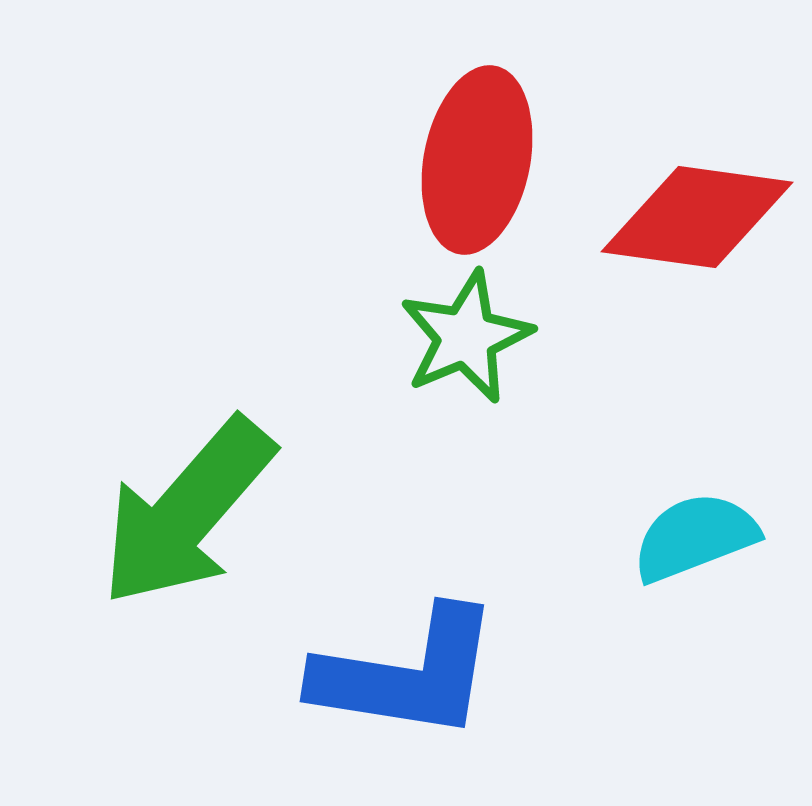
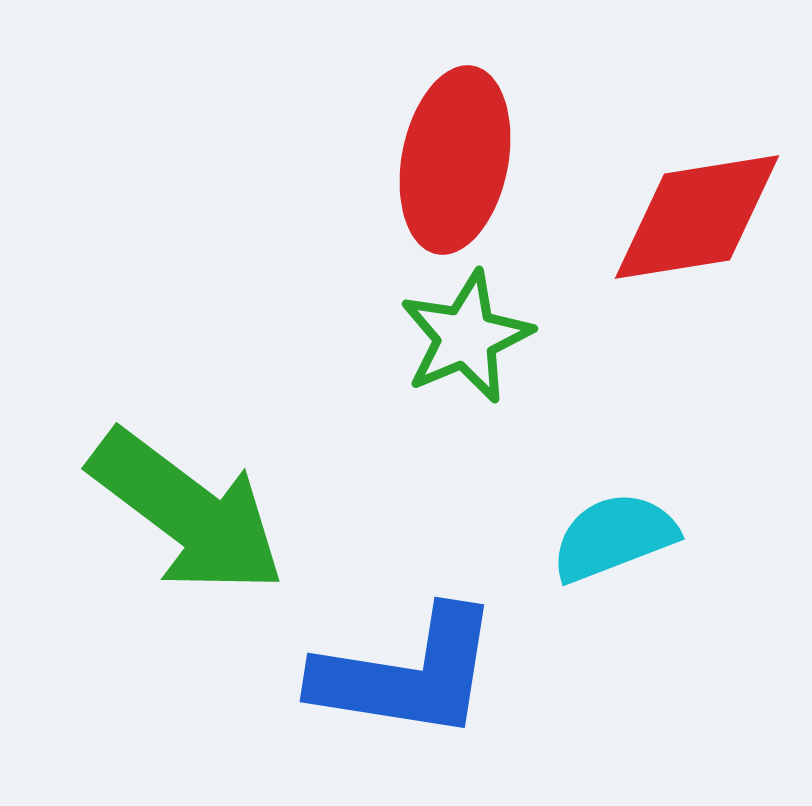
red ellipse: moved 22 px left
red diamond: rotated 17 degrees counterclockwise
green arrow: rotated 94 degrees counterclockwise
cyan semicircle: moved 81 px left
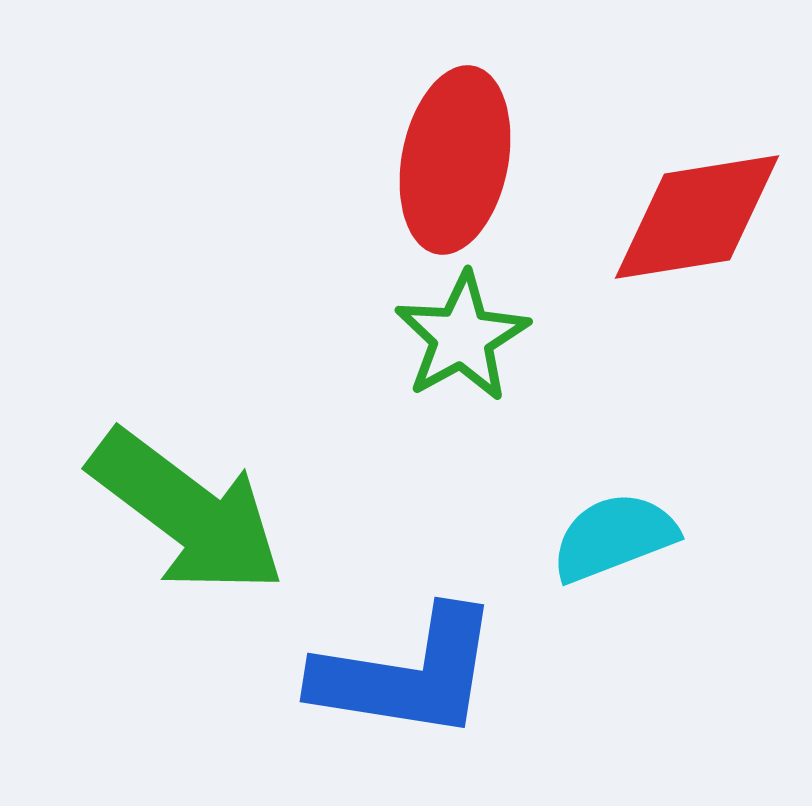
green star: moved 4 px left; rotated 6 degrees counterclockwise
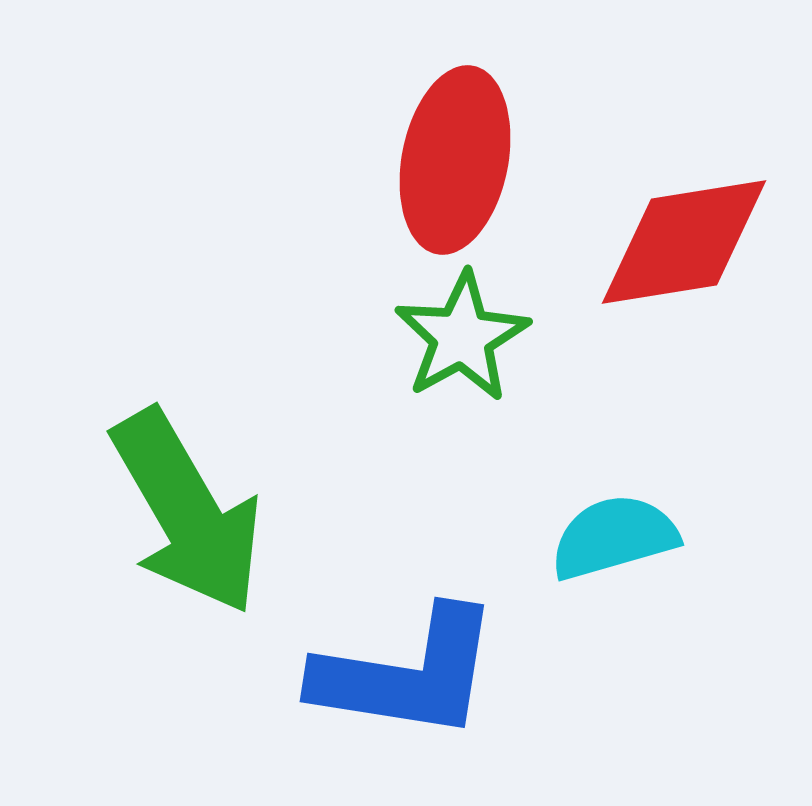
red diamond: moved 13 px left, 25 px down
green arrow: rotated 23 degrees clockwise
cyan semicircle: rotated 5 degrees clockwise
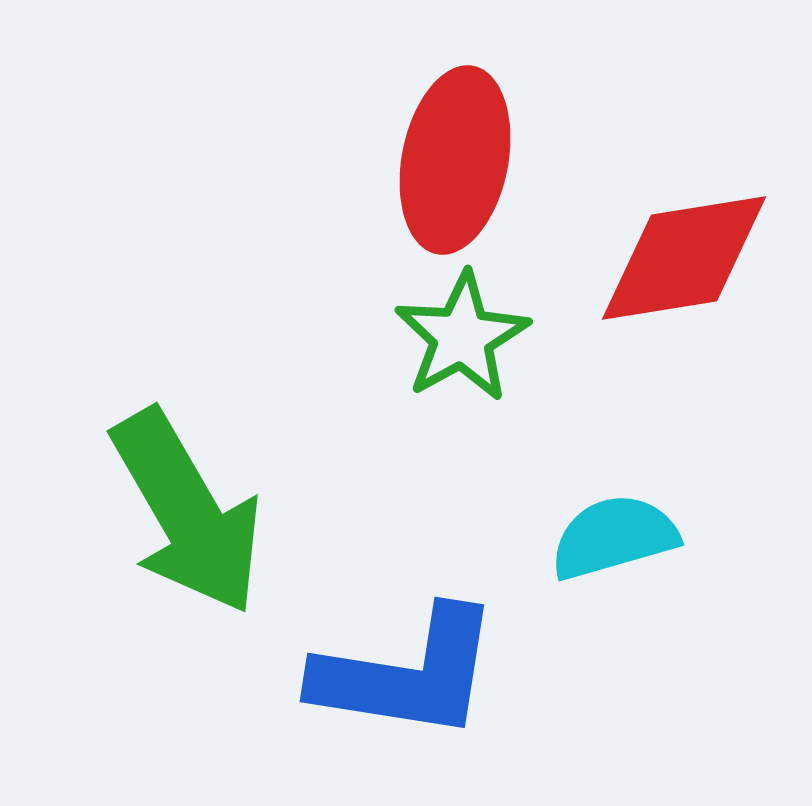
red diamond: moved 16 px down
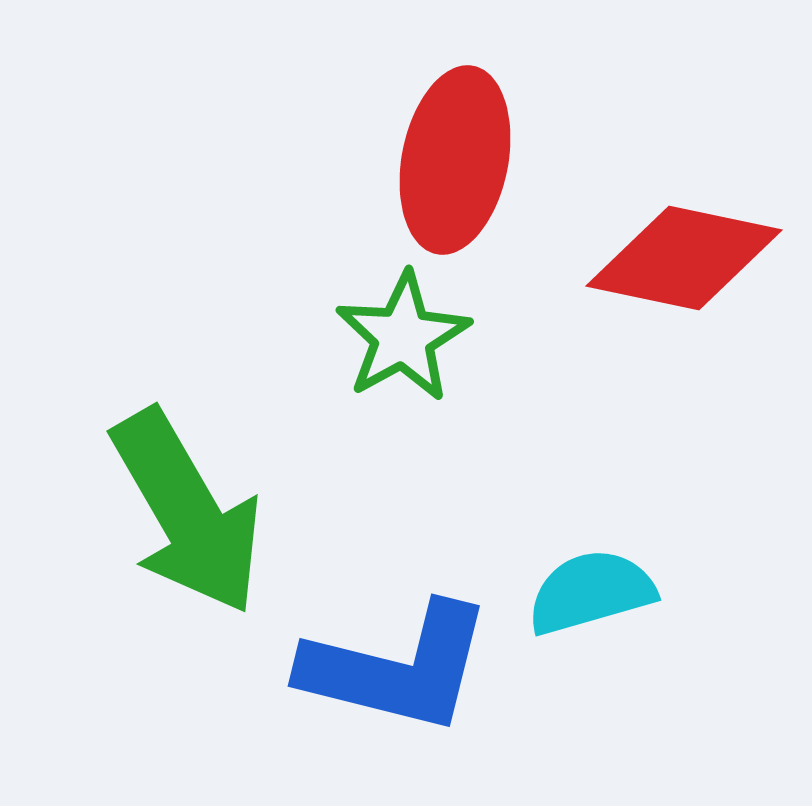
red diamond: rotated 21 degrees clockwise
green star: moved 59 px left
cyan semicircle: moved 23 px left, 55 px down
blue L-shape: moved 10 px left, 6 px up; rotated 5 degrees clockwise
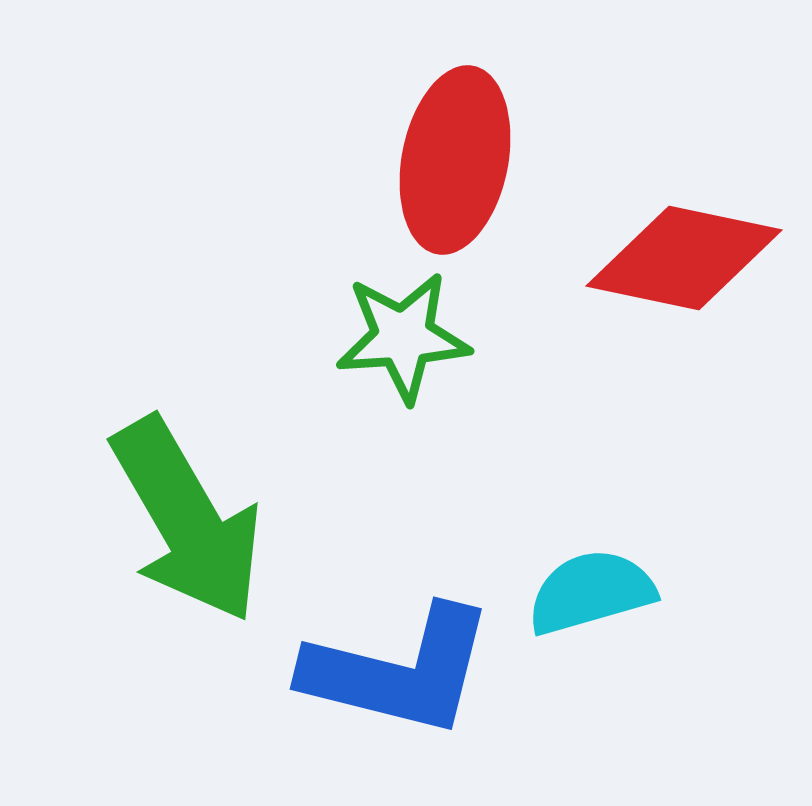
green star: rotated 25 degrees clockwise
green arrow: moved 8 px down
blue L-shape: moved 2 px right, 3 px down
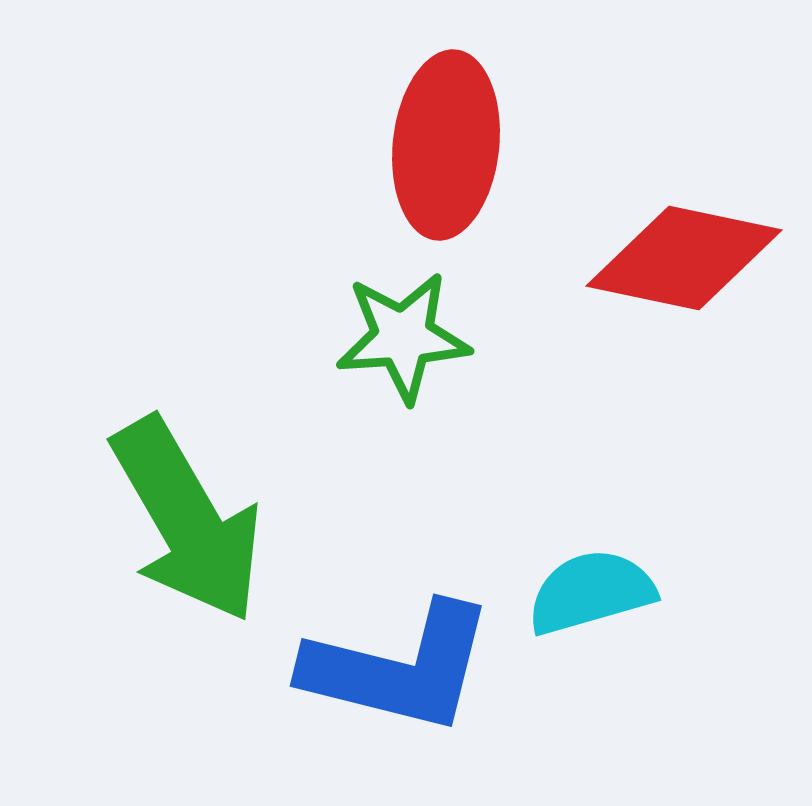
red ellipse: moved 9 px left, 15 px up; rotated 5 degrees counterclockwise
blue L-shape: moved 3 px up
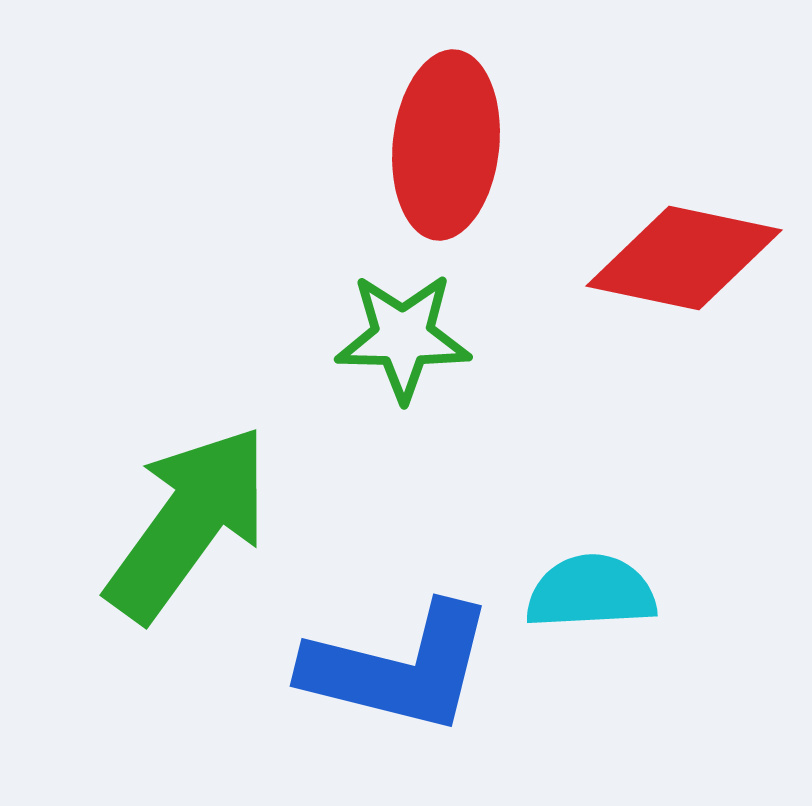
green star: rotated 5 degrees clockwise
green arrow: moved 1 px right, 3 px down; rotated 114 degrees counterclockwise
cyan semicircle: rotated 13 degrees clockwise
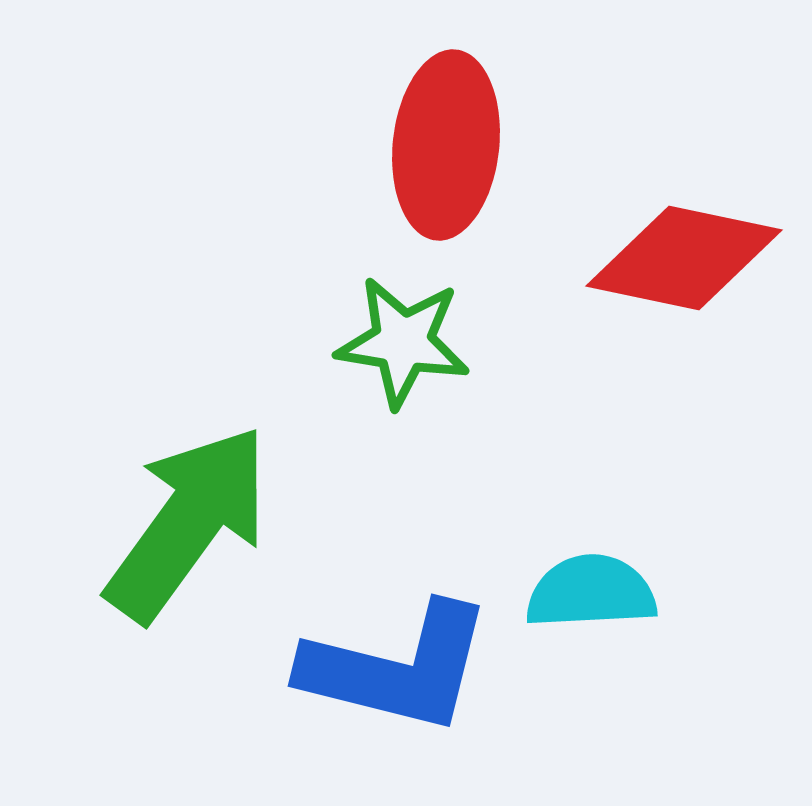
green star: moved 5 px down; rotated 8 degrees clockwise
blue L-shape: moved 2 px left
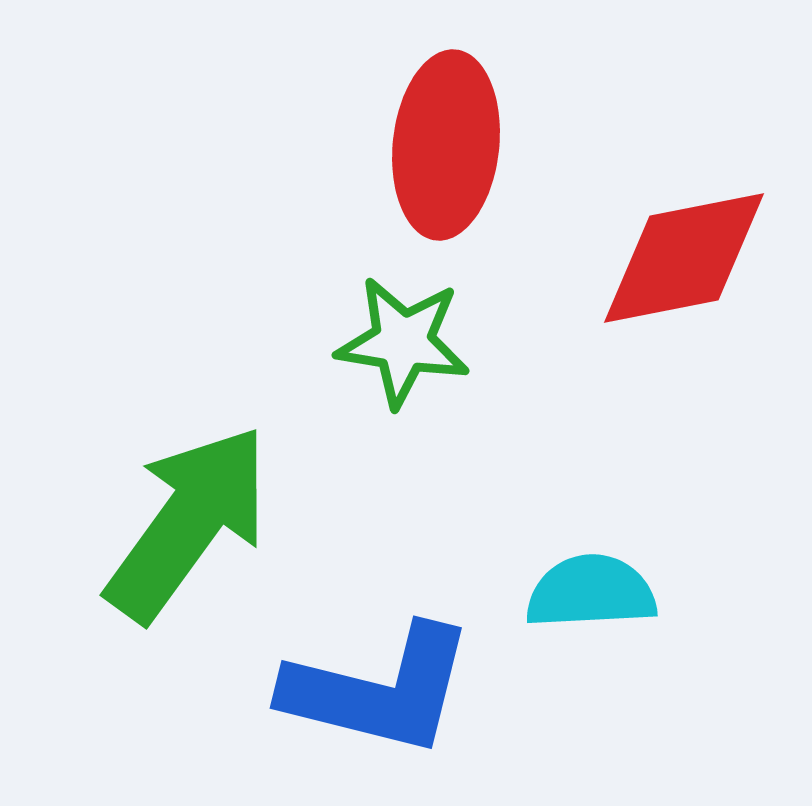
red diamond: rotated 23 degrees counterclockwise
blue L-shape: moved 18 px left, 22 px down
